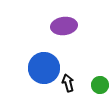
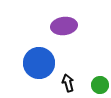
blue circle: moved 5 px left, 5 px up
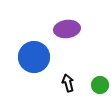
purple ellipse: moved 3 px right, 3 px down
blue circle: moved 5 px left, 6 px up
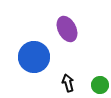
purple ellipse: rotated 70 degrees clockwise
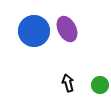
blue circle: moved 26 px up
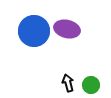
purple ellipse: rotated 50 degrees counterclockwise
green circle: moved 9 px left
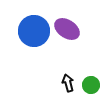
purple ellipse: rotated 20 degrees clockwise
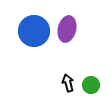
purple ellipse: rotated 70 degrees clockwise
